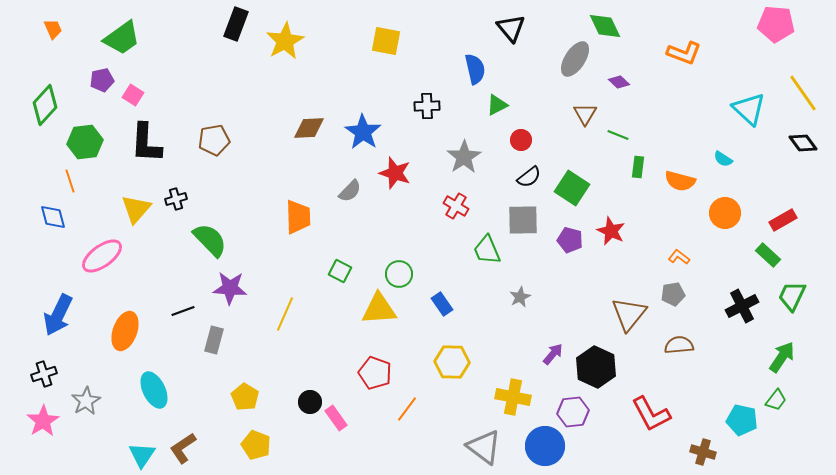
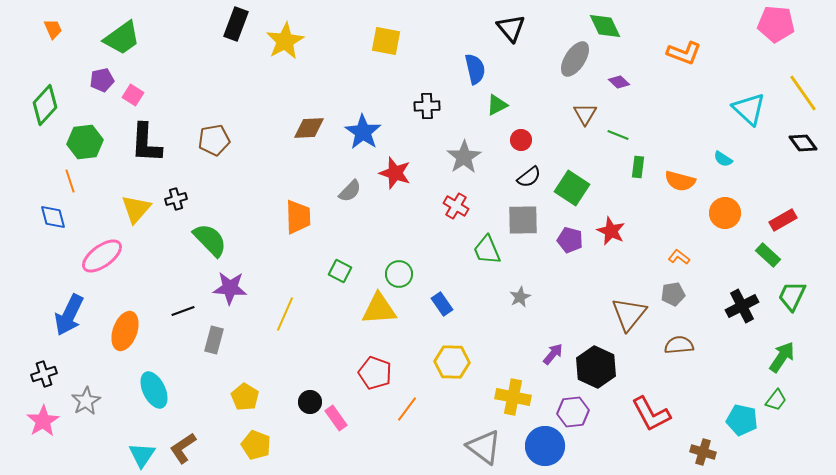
blue arrow at (58, 315): moved 11 px right
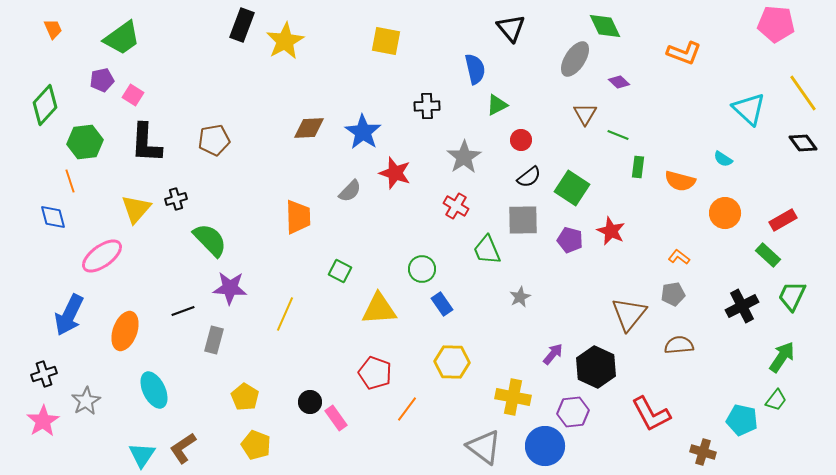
black rectangle at (236, 24): moved 6 px right, 1 px down
green circle at (399, 274): moved 23 px right, 5 px up
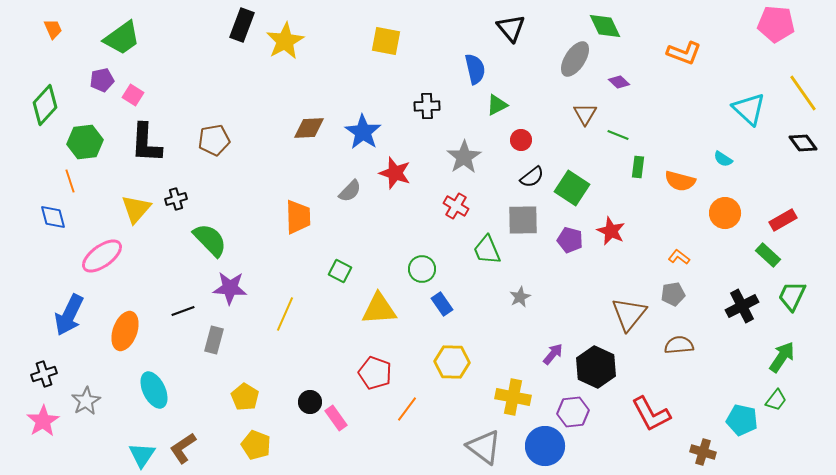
black semicircle at (529, 177): moved 3 px right
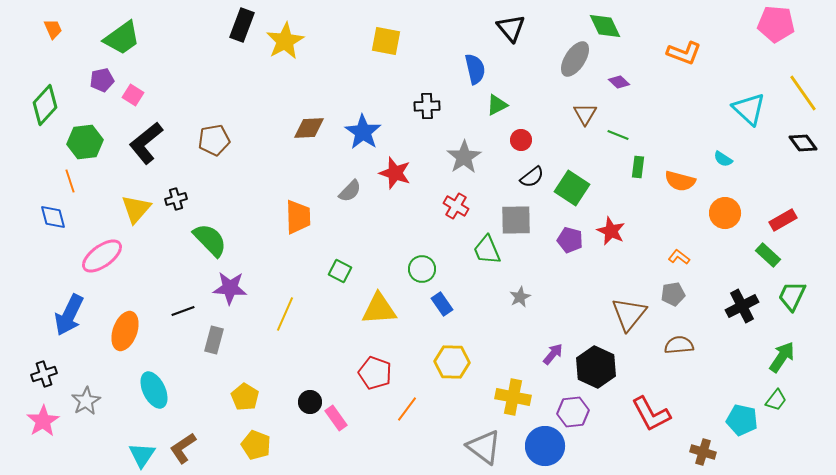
black L-shape at (146, 143): rotated 48 degrees clockwise
gray square at (523, 220): moved 7 px left
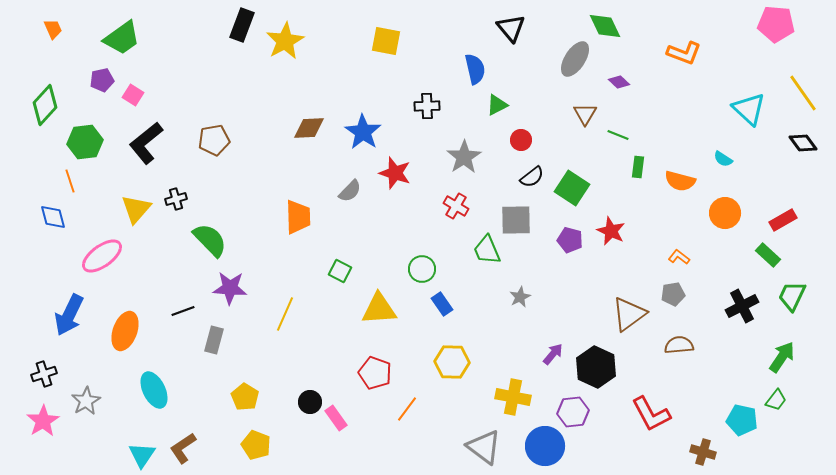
brown triangle at (629, 314): rotated 15 degrees clockwise
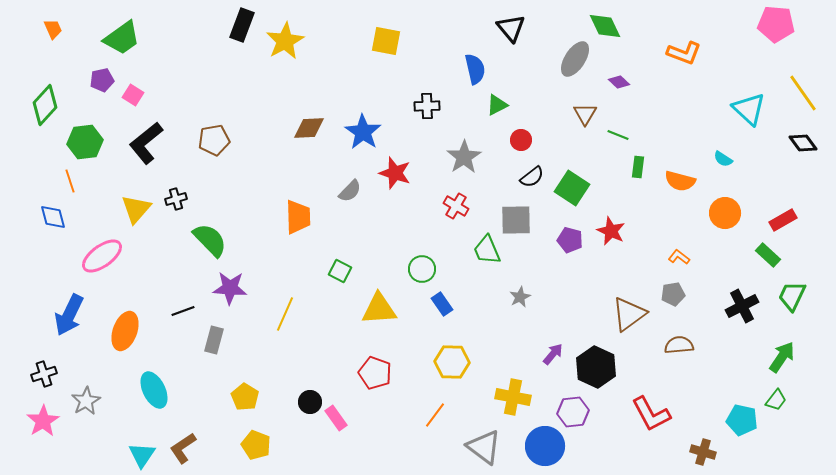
orange line at (407, 409): moved 28 px right, 6 px down
